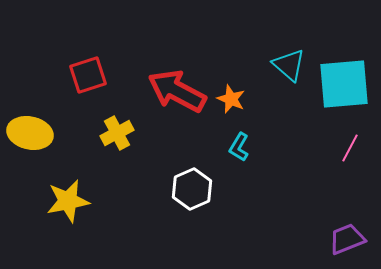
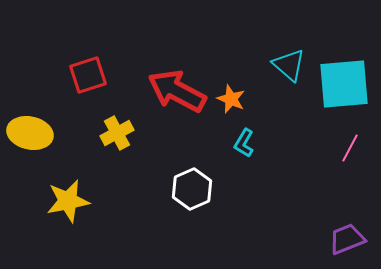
cyan L-shape: moved 5 px right, 4 px up
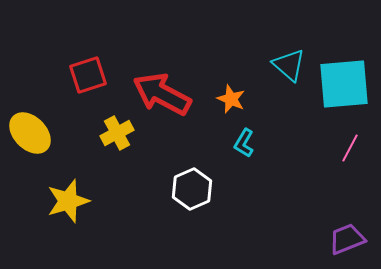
red arrow: moved 15 px left, 3 px down
yellow ellipse: rotated 33 degrees clockwise
yellow star: rotated 6 degrees counterclockwise
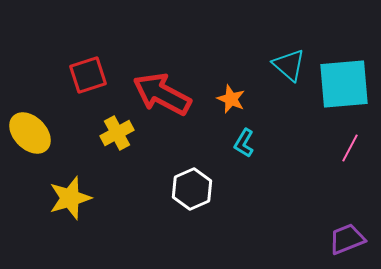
yellow star: moved 2 px right, 3 px up
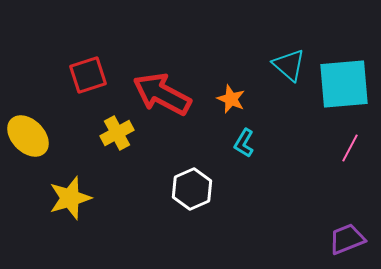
yellow ellipse: moved 2 px left, 3 px down
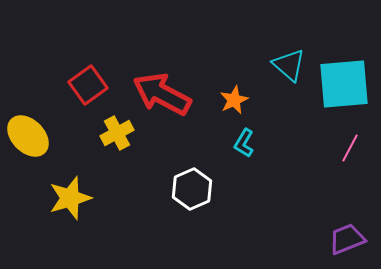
red square: moved 10 px down; rotated 18 degrees counterclockwise
orange star: moved 3 px right, 1 px down; rotated 24 degrees clockwise
